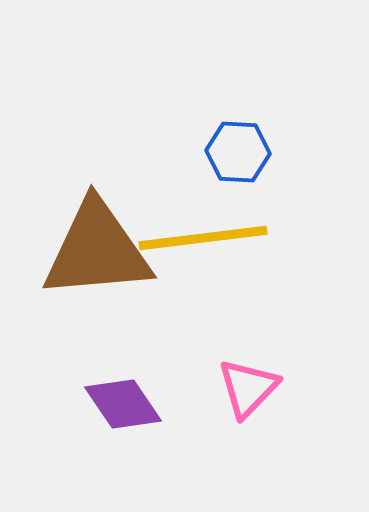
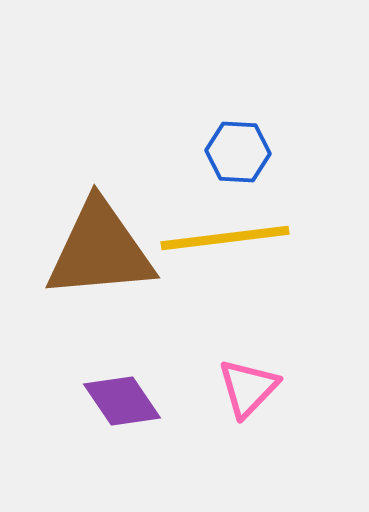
yellow line: moved 22 px right
brown triangle: moved 3 px right
purple diamond: moved 1 px left, 3 px up
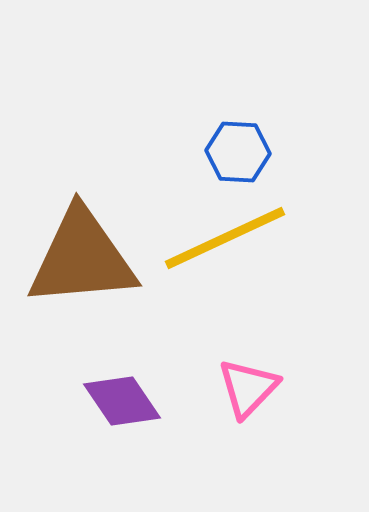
yellow line: rotated 18 degrees counterclockwise
brown triangle: moved 18 px left, 8 px down
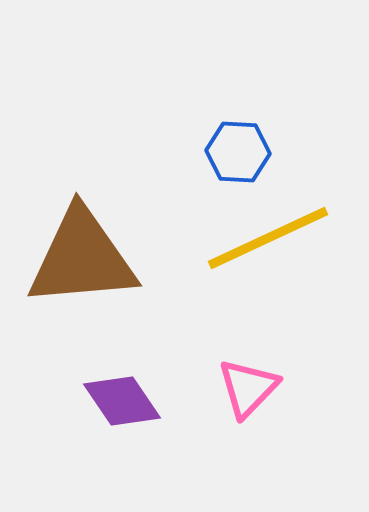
yellow line: moved 43 px right
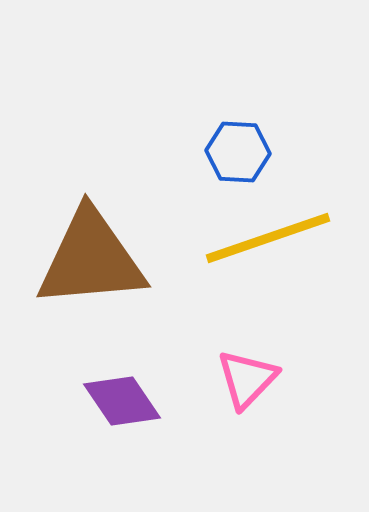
yellow line: rotated 6 degrees clockwise
brown triangle: moved 9 px right, 1 px down
pink triangle: moved 1 px left, 9 px up
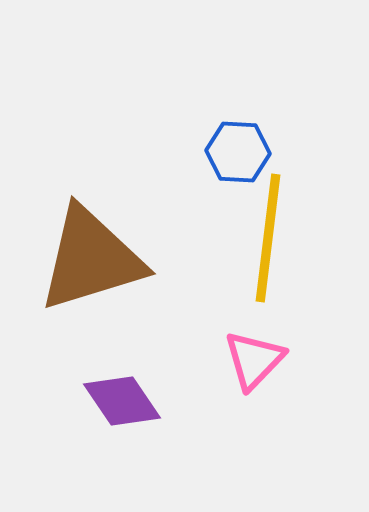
yellow line: rotated 64 degrees counterclockwise
brown triangle: rotated 12 degrees counterclockwise
pink triangle: moved 7 px right, 19 px up
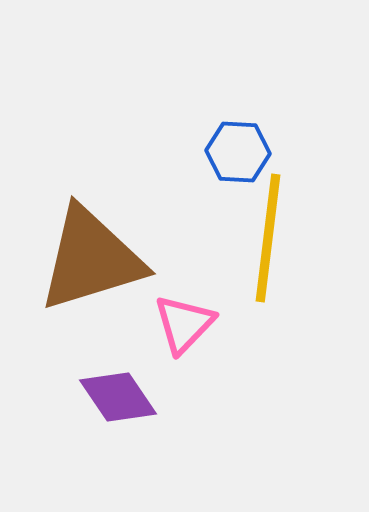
pink triangle: moved 70 px left, 36 px up
purple diamond: moved 4 px left, 4 px up
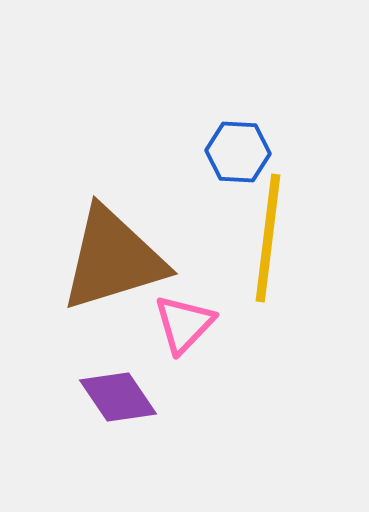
brown triangle: moved 22 px right
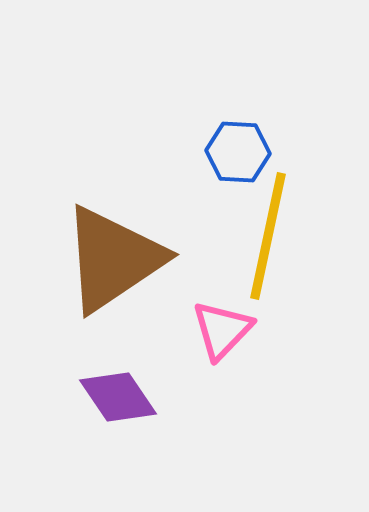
yellow line: moved 2 px up; rotated 5 degrees clockwise
brown triangle: rotated 17 degrees counterclockwise
pink triangle: moved 38 px right, 6 px down
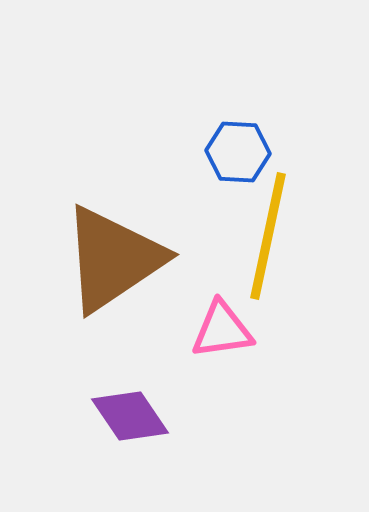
pink triangle: rotated 38 degrees clockwise
purple diamond: moved 12 px right, 19 px down
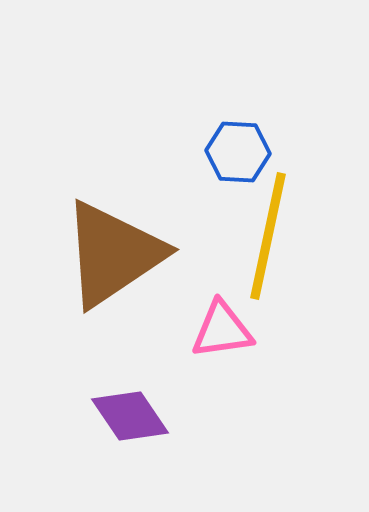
brown triangle: moved 5 px up
